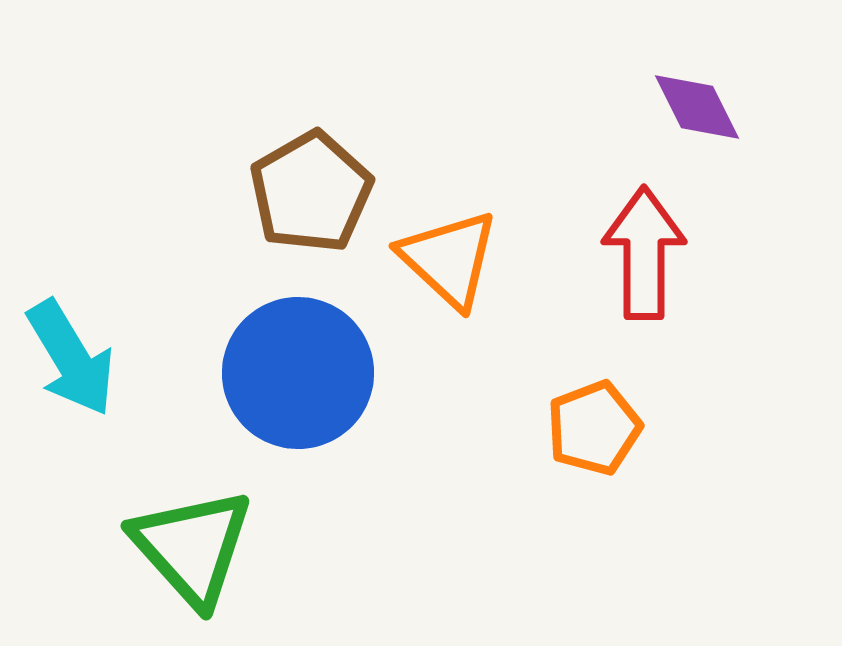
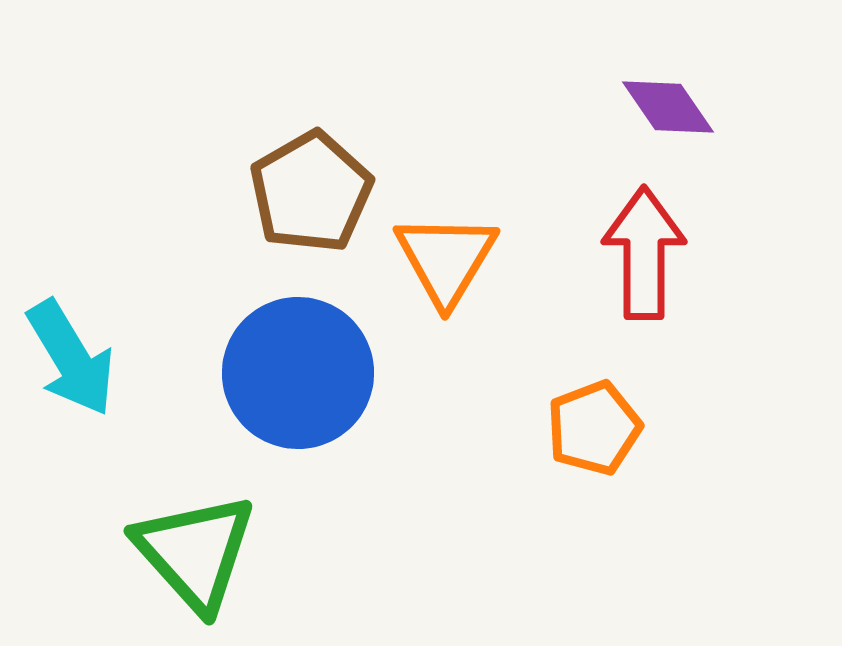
purple diamond: moved 29 px left; rotated 8 degrees counterclockwise
orange triangle: moved 3 px left; rotated 18 degrees clockwise
green triangle: moved 3 px right, 5 px down
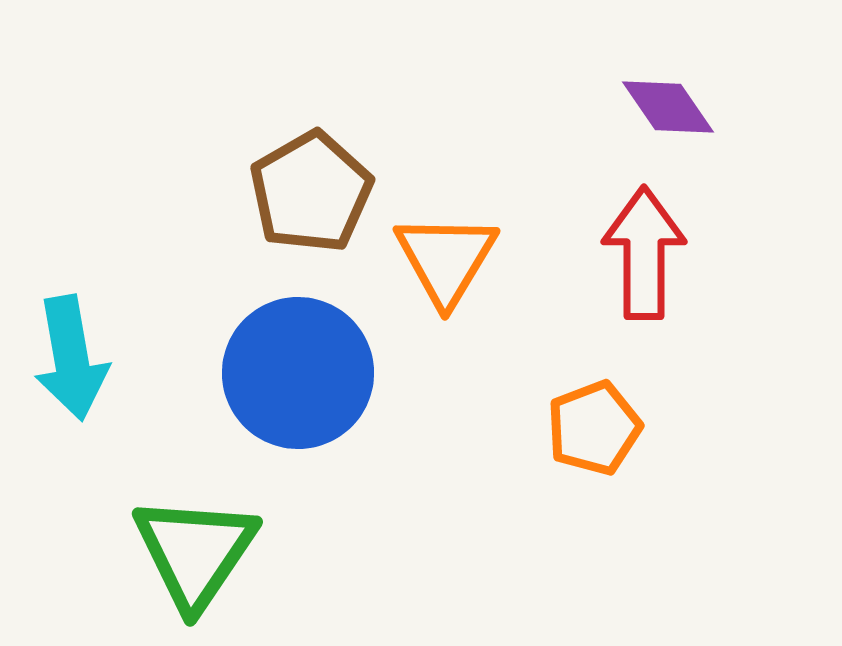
cyan arrow: rotated 21 degrees clockwise
green triangle: rotated 16 degrees clockwise
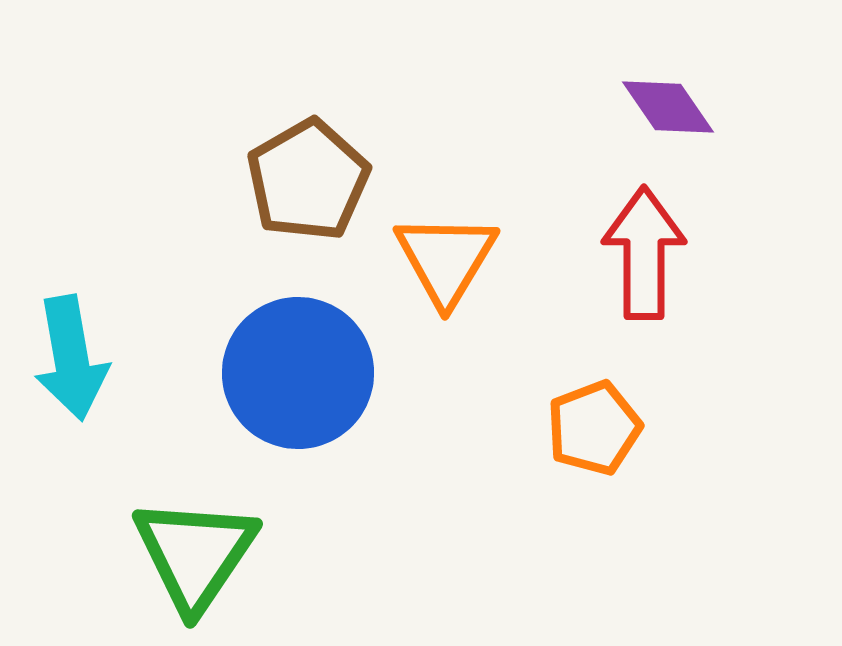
brown pentagon: moved 3 px left, 12 px up
green triangle: moved 2 px down
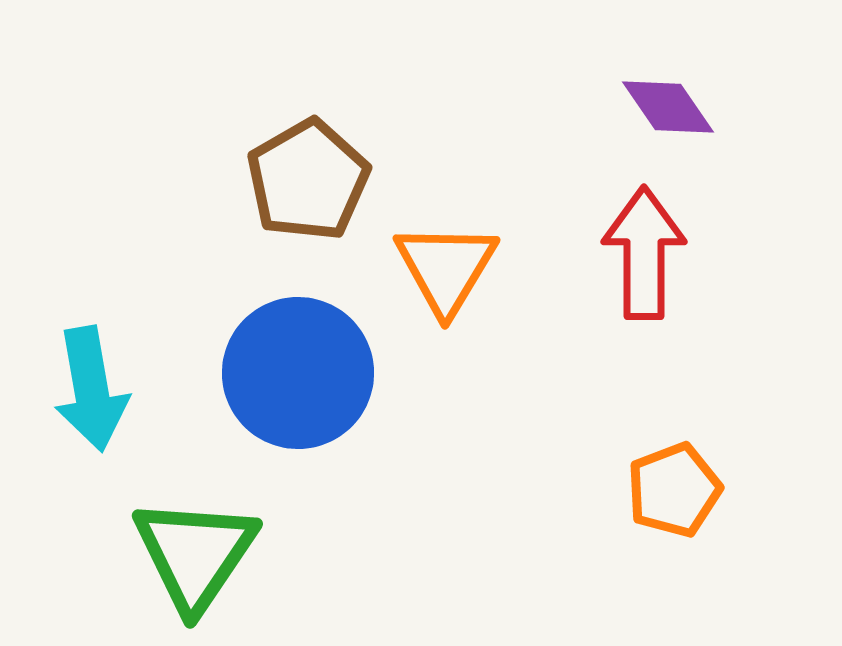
orange triangle: moved 9 px down
cyan arrow: moved 20 px right, 31 px down
orange pentagon: moved 80 px right, 62 px down
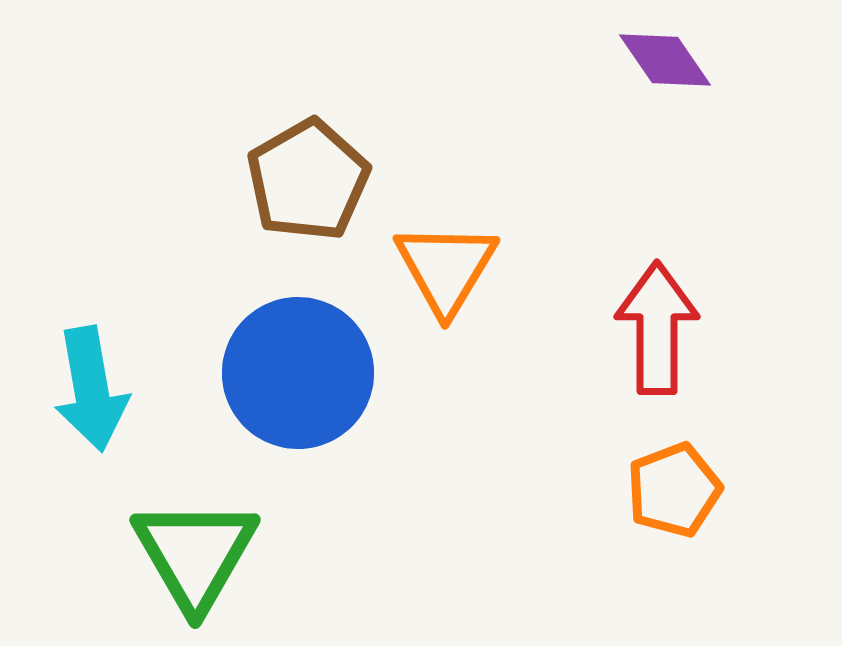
purple diamond: moved 3 px left, 47 px up
red arrow: moved 13 px right, 75 px down
green triangle: rotated 4 degrees counterclockwise
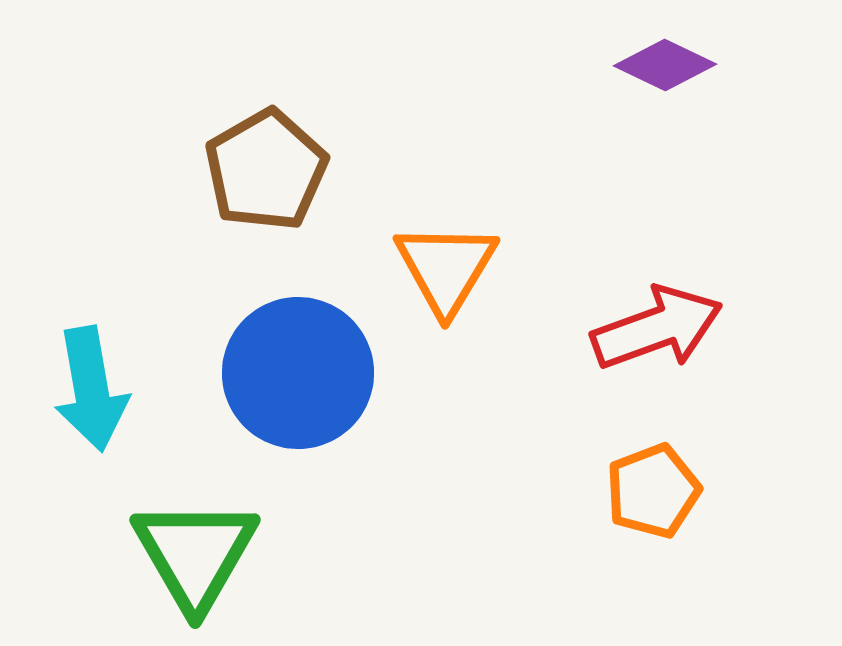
purple diamond: moved 5 px down; rotated 30 degrees counterclockwise
brown pentagon: moved 42 px left, 10 px up
red arrow: rotated 70 degrees clockwise
orange pentagon: moved 21 px left, 1 px down
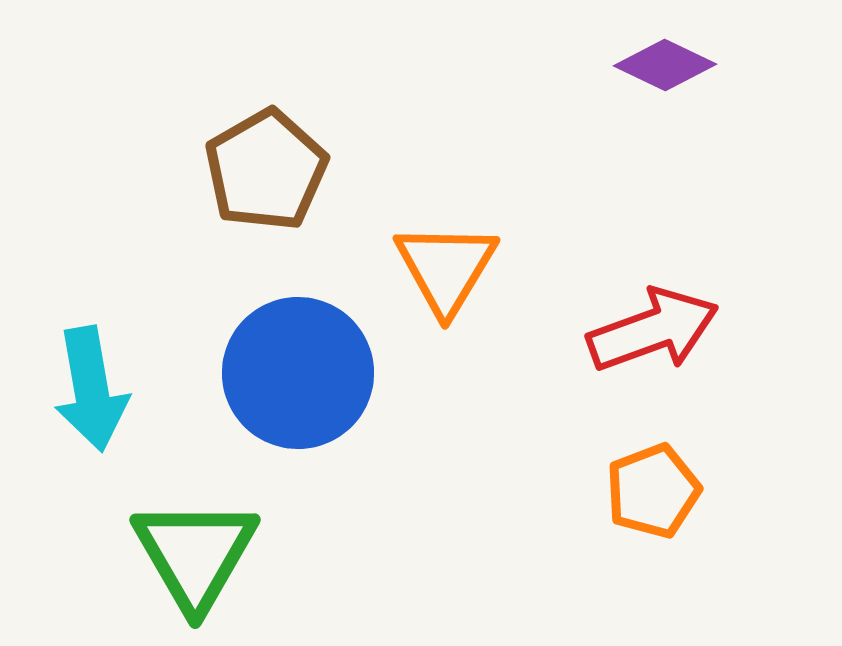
red arrow: moved 4 px left, 2 px down
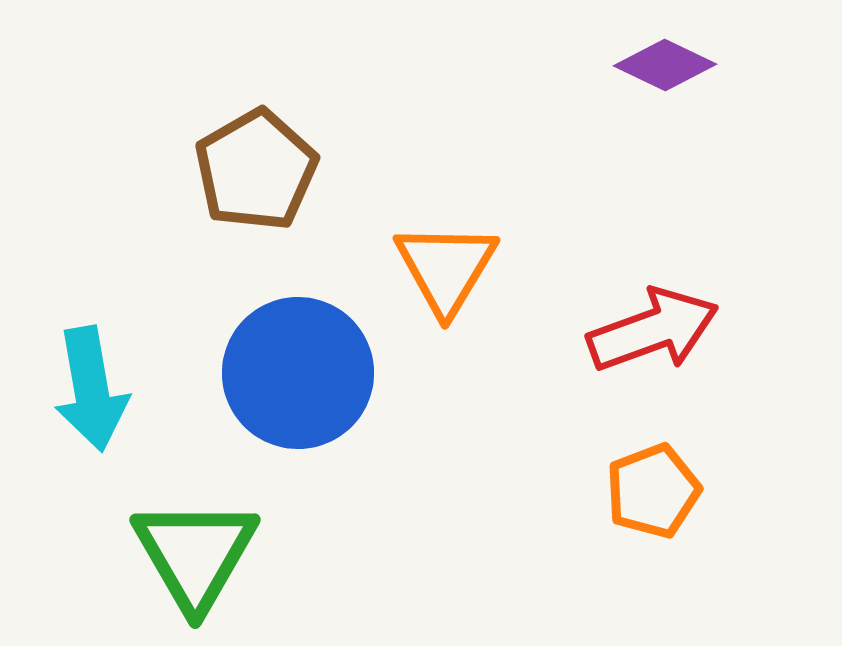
brown pentagon: moved 10 px left
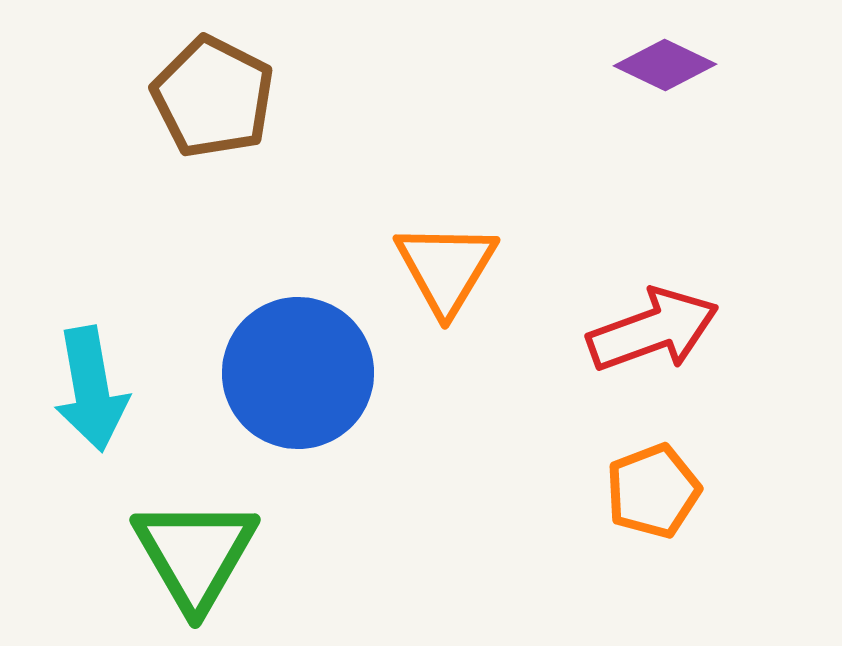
brown pentagon: moved 43 px left, 73 px up; rotated 15 degrees counterclockwise
